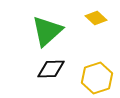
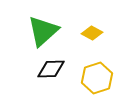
yellow diamond: moved 4 px left, 15 px down; rotated 15 degrees counterclockwise
green triangle: moved 4 px left
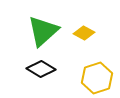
yellow diamond: moved 8 px left
black diamond: moved 10 px left; rotated 32 degrees clockwise
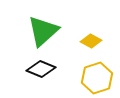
yellow diamond: moved 7 px right, 8 px down
black diamond: rotated 8 degrees counterclockwise
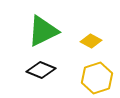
green triangle: rotated 16 degrees clockwise
black diamond: moved 1 px down
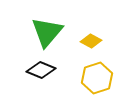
green triangle: moved 4 px right, 1 px down; rotated 24 degrees counterclockwise
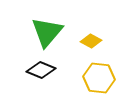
yellow hexagon: moved 2 px right; rotated 24 degrees clockwise
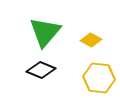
green triangle: moved 2 px left
yellow diamond: moved 1 px up
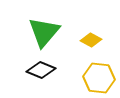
green triangle: moved 1 px left
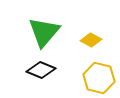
yellow hexagon: rotated 8 degrees clockwise
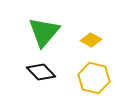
black diamond: moved 2 px down; rotated 24 degrees clockwise
yellow hexagon: moved 5 px left
